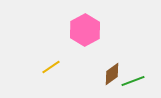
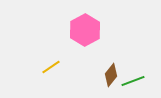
brown diamond: moved 1 px left, 1 px down; rotated 15 degrees counterclockwise
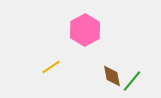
brown diamond: moved 1 px right, 1 px down; rotated 50 degrees counterclockwise
green line: moved 1 px left; rotated 30 degrees counterclockwise
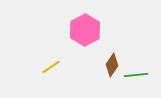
brown diamond: moved 11 px up; rotated 45 degrees clockwise
green line: moved 4 px right, 6 px up; rotated 45 degrees clockwise
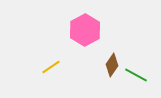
green line: rotated 35 degrees clockwise
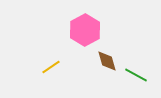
brown diamond: moved 5 px left, 4 px up; rotated 50 degrees counterclockwise
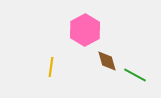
yellow line: rotated 48 degrees counterclockwise
green line: moved 1 px left
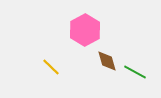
yellow line: rotated 54 degrees counterclockwise
green line: moved 3 px up
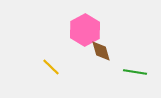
brown diamond: moved 6 px left, 10 px up
green line: rotated 20 degrees counterclockwise
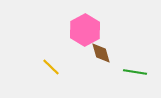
brown diamond: moved 2 px down
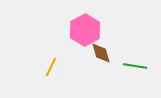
yellow line: rotated 72 degrees clockwise
green line: moved 6 px up
